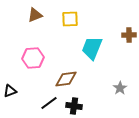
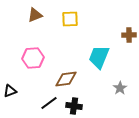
cyan trapezoid: moved 7 px right, 9 px down
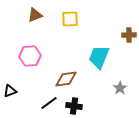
pink hexagon: moved 3 px left, 2 px up
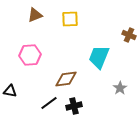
brown cross: rotated 24 degrees clockwise
pink hexagon: moved 1 px up
black triangle: rotated 32 degrees clockwise
black cross: rotated 21 degrees counterclockwise
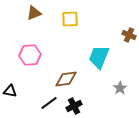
brown triangle: moved 1 px left, 2 px up
black cross: rotated 14 degrees counterclockwise
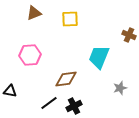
gray star: rotated 16 degrees clockwise
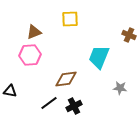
brown triangle: moved 19 px down
gray star: rotated 24 degrees clockwise
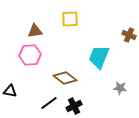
brown triangle: moved 1 px right, 1 px up; rotated 14 degrees clockwise
brown diamond: moved 1 px left, 1 px up; rotated 45 degrees clockwise
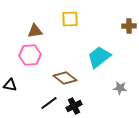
brown cross: moved 9 px up; rotated 24 degrees counterclockwise
cyan trapezoid: rotated 30 degrees clockwise
black triangle: moved 6 px up
